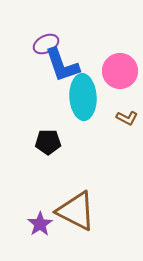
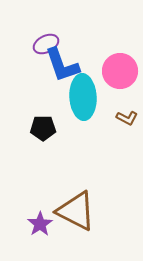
black pentagon: moved 5 px left, 14 px up
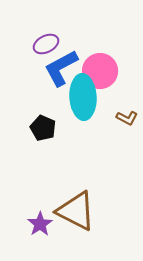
blue L-shape: moved 1 px left, 3 px down; rotated 81 degrees clockwise
pink circle: moved 20 px left
black pentagon: rotated 25 degrees clockwise
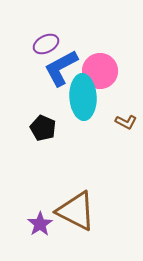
brown L-shape: moved 1 px left, 4 px down
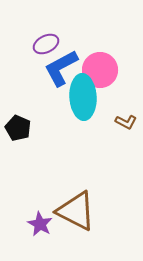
pink circle: moved 1 px up
black pentagon: moved 25 px left
purple star: rotated 10 degrees counterclockwise
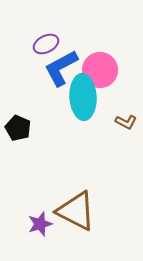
purple star: rotated 25 degrees clockwise
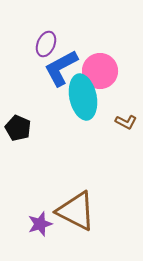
purple ellipse: rotated 40 degrees counterclockwise
pink circle: moved 1 px down
cyan ellipse: rotated 9 degrees counterclockwise
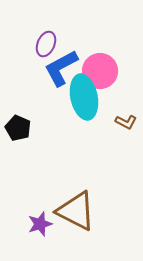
cyan ellipse: moved 1 px right
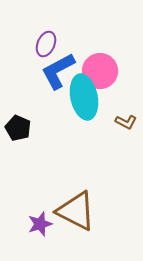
blue L-shape: moved 3 px left, 3 px down
